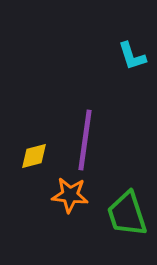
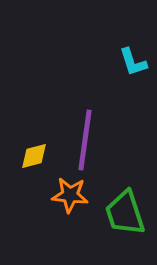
cyan L-shape: moved 1 px right, 6 px down
green trapezoid: moved 2 px left, 1 px up
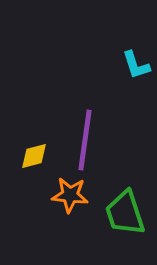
cyan L-shape: moved 3 px right, 3 px down
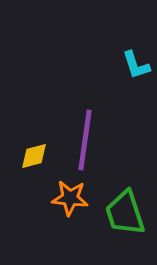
orange star: moved 3 px down
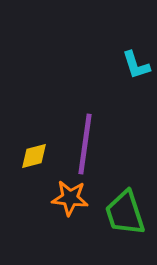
purple line: moved 4 px down
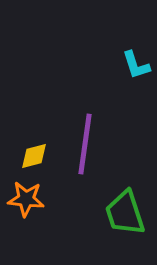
orange star: moved 44 px left, 1 px down
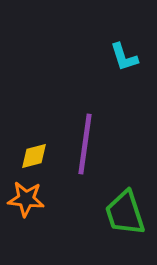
cyan L-shape: moved 12 px left, 8 px up
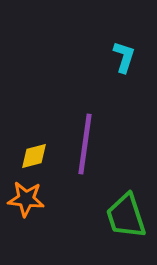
cyan L-shape: rotated 144 degrees counterclockwise
green trapezoid: moved 1 px right, 3 px down
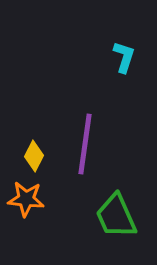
yellow diamond: rotated 48 degrees counterclockwise
green trapezoid: moved 10 px left; rotated 6 degrees counterclockwise
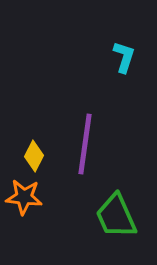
orange star: moved 2 px left, 2 px up
